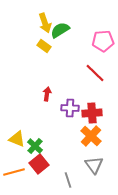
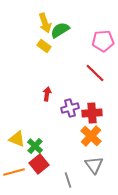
purple cross: rotated 18 degrees counterclockwise
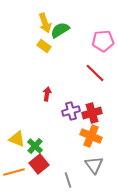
purple cross: moved 1 px right, 3 px down
red cross: rotated 12 degrees counterclockwise
orange cross: rotated 20 degrees counterclockwise
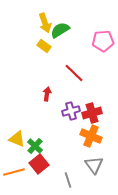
red line: moved 21 px left
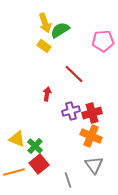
red line: moved 1 px down
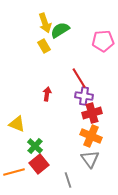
yellow rectangle: rotated 24 degrees clockwise
red line: moved 5 px right, 4 px down; rotated 15 degrees clockwise
purple cross: moved 13 px right, 15 px up; rotated 24 degrees clockwise
yellow triangle: moved 15 px up
gray triangle: moved 4 px left, 6 px up
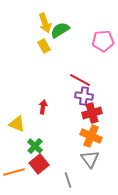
red line: moved 1 px right, 2 px down; rotated 30 degrees counterclockwise
red arrow: moved 4 px left, 13 px down
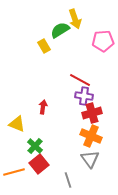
yellow arrow: moved 30 px right, 4 px up
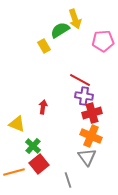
green cross: moved 2 px left
gray triangle: moved 3 px left, 2 px up
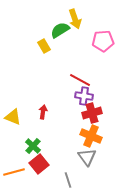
red arrow: moved 5 px down
yellow triangle: moved 4 px left, 7 px up
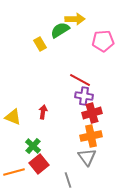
yellow arrow: rotated 72 degrees counterclockwise
yellow rectangle: moved 4 px left, 2 px up
orange cross: rotated 35 degrees counterclockwise
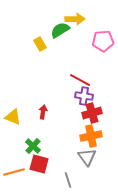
red square: rotated 36 degrees counterclockwise
